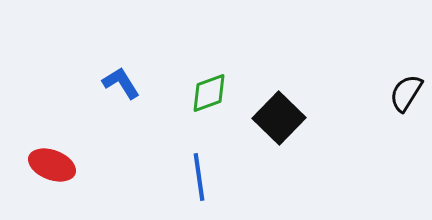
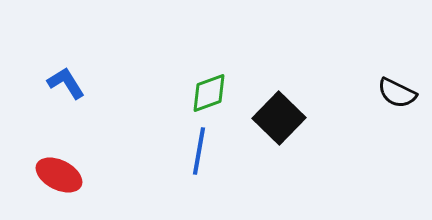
blue L-shape: moved 55 px left
black semicircle: moved 9 px left; rotated 96 degrees counterclockwise
red ellipse: moved 7 px right, 10 px down; rotated 6 degrees clockwise
blue line: moved 26 px up; rotated 18 degrees clockwise
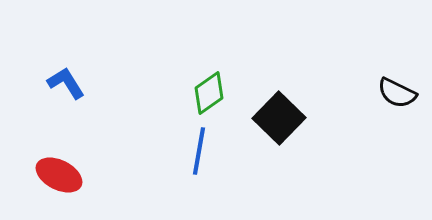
green diamond: rotated 15 degrees counterclockwise
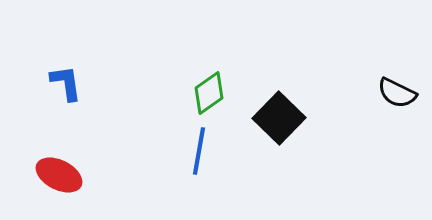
blue L-shape: rotated 24 degrees clockwise
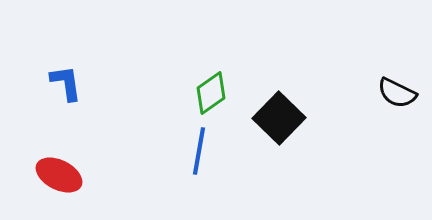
green diamond: moved 2 px right
